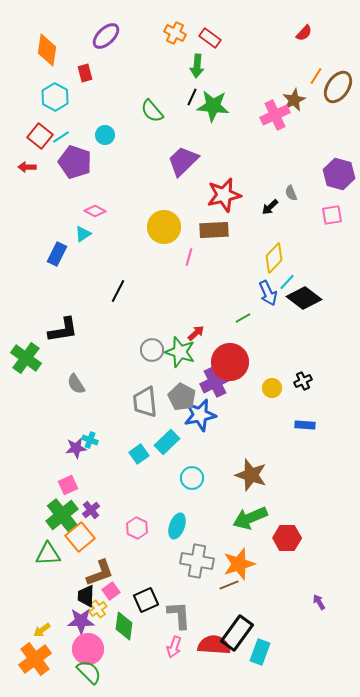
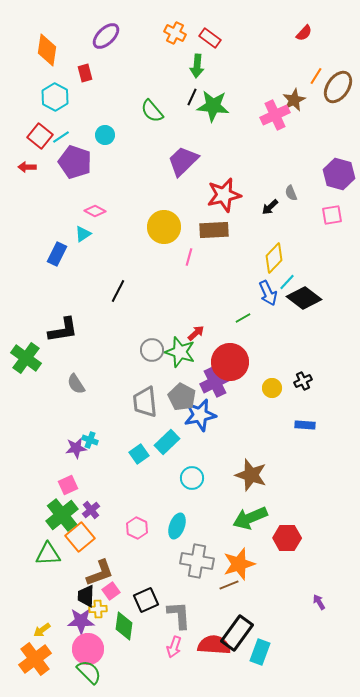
yellow cross at (98, 609): rotated 30 degrees clockwise
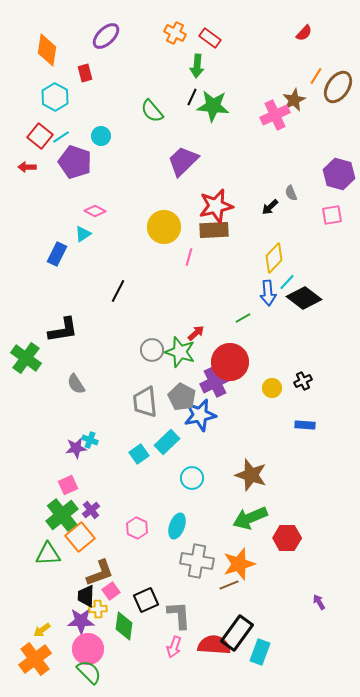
cyan circle at (105, 135): moved 4 px left, 1 px down
red star at (224, 195): moved 8 px left, 11 px down
blue arrow at (268, 293): rotated 20 degrees clockwise
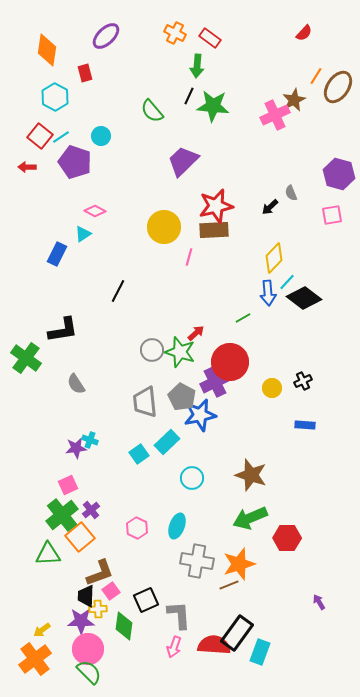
black line at (192, 97): moved 3 px left, 1 px up
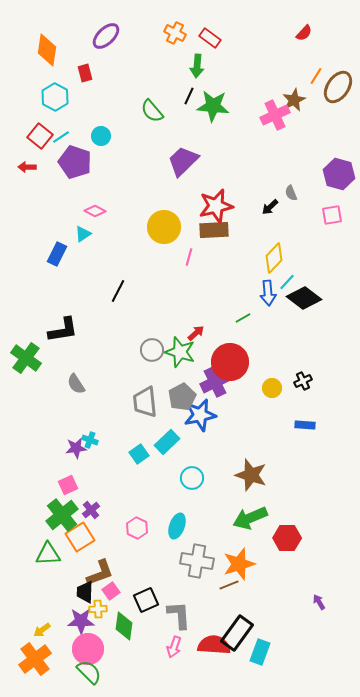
gray pentagon at (182, 397): rotated 16 degrees clockwise
orange square at (80, 537): rotated 8 degrees clockwise
black trapezoid at (86, 596): moved 1 px left, 4 px up
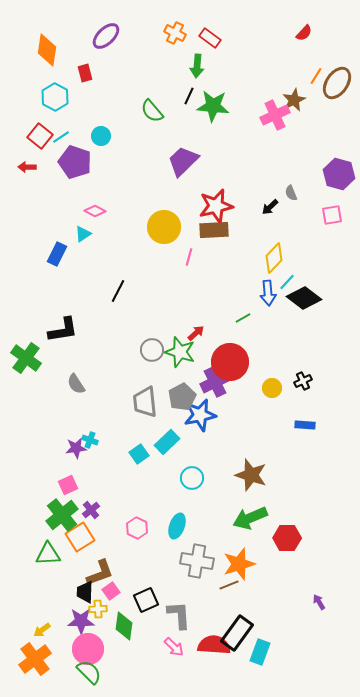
brown ellipse at (338, 87): moved 1 px left, 4 px up
pink arrow at (174, 647): rotated 65 degrees counterclockwise
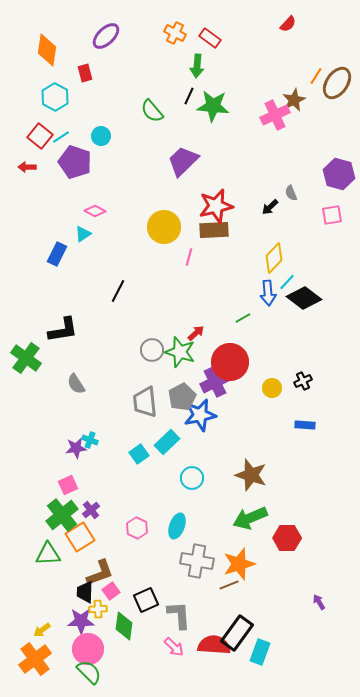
red semicircle at (304, 33): moved 16 px left, 9 px up
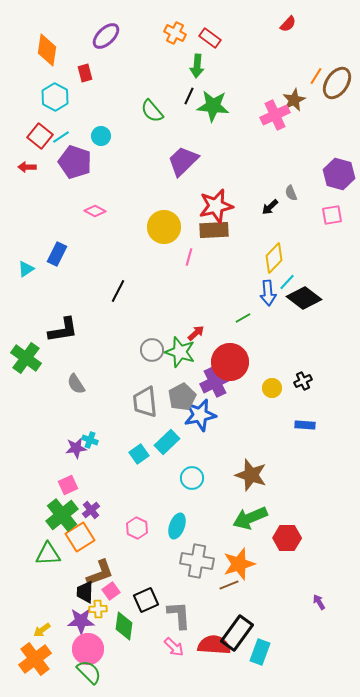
cyan triangle at (83, 234): moved 57 px left, 35 px down
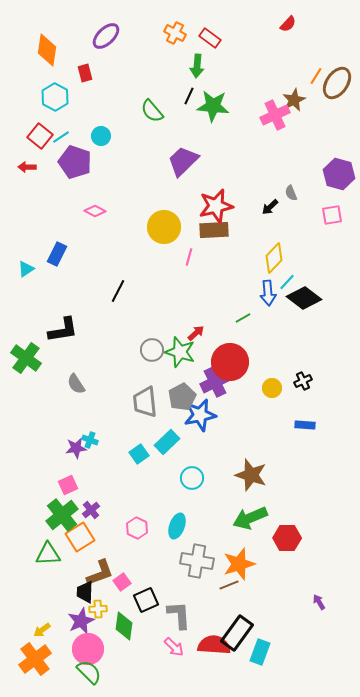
pink square at (111, 591): moved 11 px right, 9 px up
purple star at (81, 621): rotated 24 degrees counterclockwise
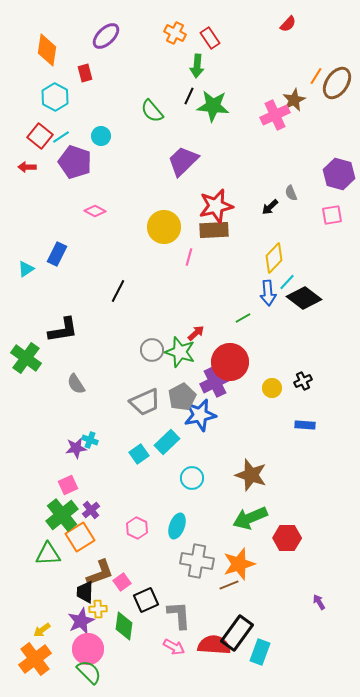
red rectangle at (210, 38): rotated 20 degrees clockwise
gray trapezoid at (145, 402): rotated 108 degrees counterclockwise
pink arrow at (174, 647): rotated 15 degrees counterclockwise
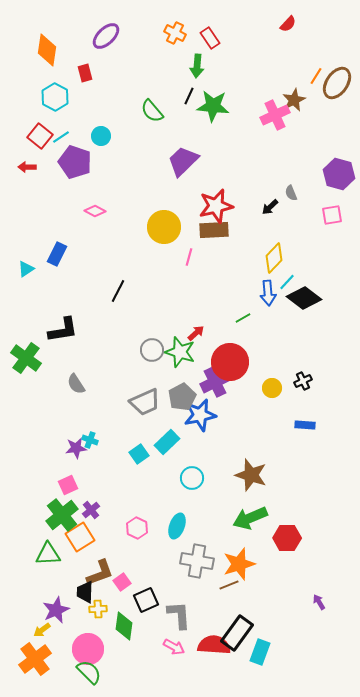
purple star at (81, 621): moved 25 px left, 11 px up
